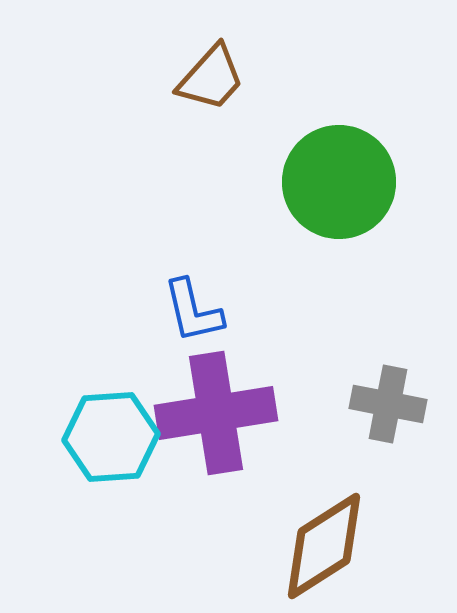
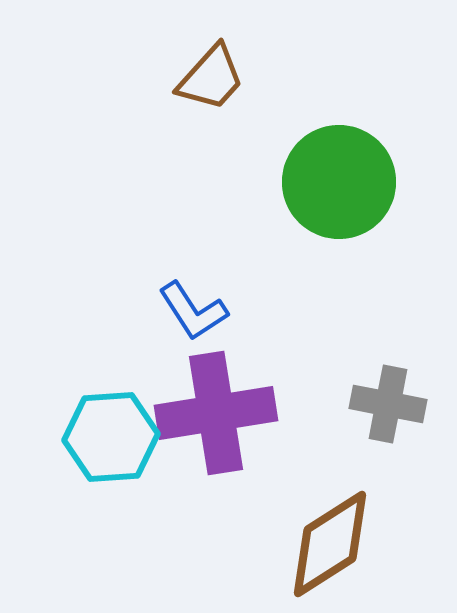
blue L-shape: rotated 20 degrees counterclockwise
brown diamond: moved 6 px right, 2 px up
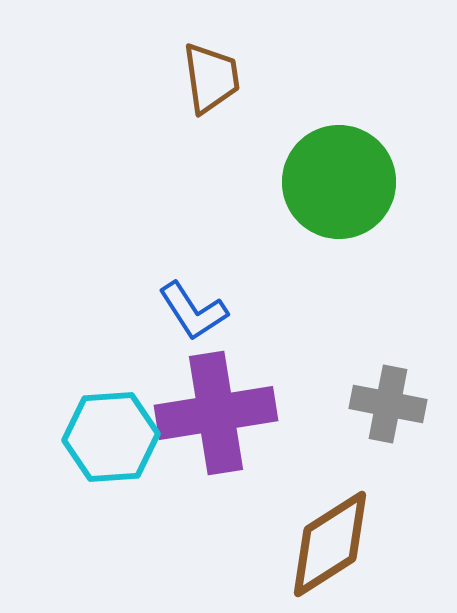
brown trapezoid: rotated 50 degrees counterclockwise
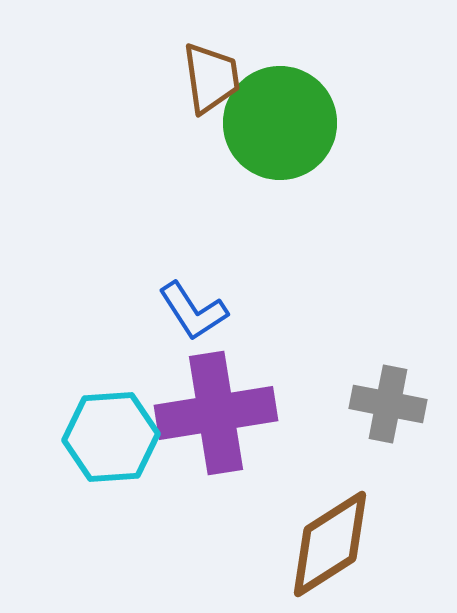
green circle: moved 59 px left, 59 px up
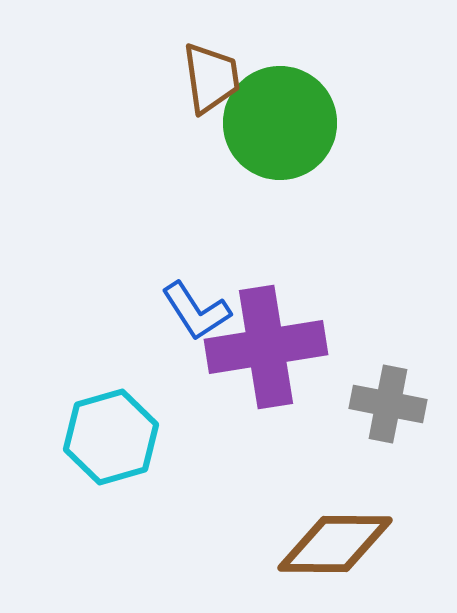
blue L-shape: moved 3 px right
purple cross: moved 50 px right, 66 px up
cyan hexagon: rotated 12 degrees counterclockwise
brown diamond: moved 5 px right; rotated 33 degrees clockwise
